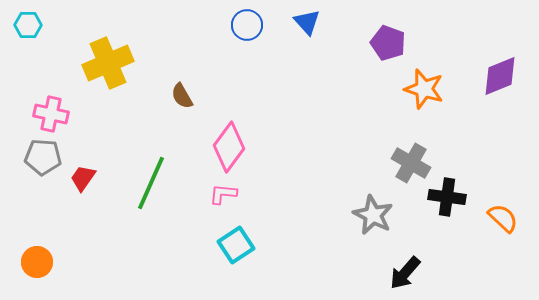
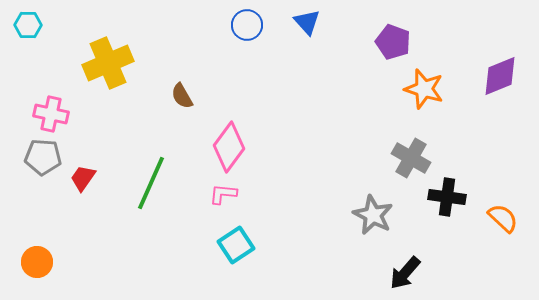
purple pentagon: moved 5 px right, 1 px up
gray cross: moved 5 px up
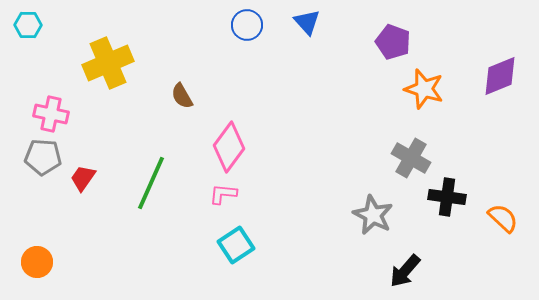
black arrow: moved 2 px up
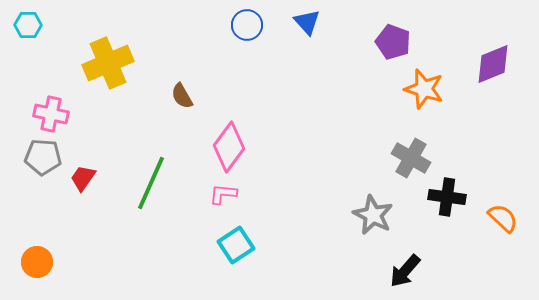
purple diamond: moved 7 px left, 12 px up
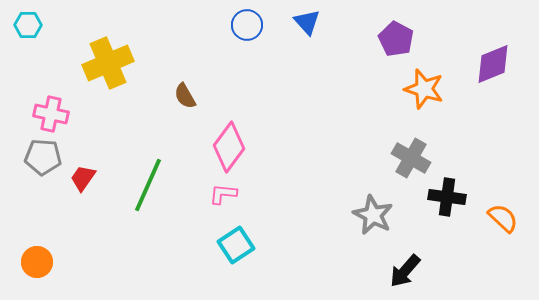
purple pentagon: moved 3 px right, 3 px up; rotated 8 degrees clockwise
brown semicircle: moved 3 px right
green line: moved 3 px left, 2 px down
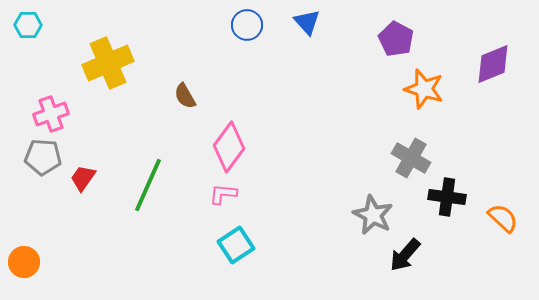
pink cross: rotated 32 degrees counterclockwise
orange circle: moved 13 px left
black arrow: moved 16 px up
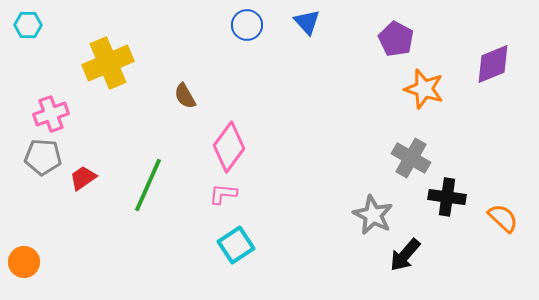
red trapezoid: rotated 20 degrees clockwise
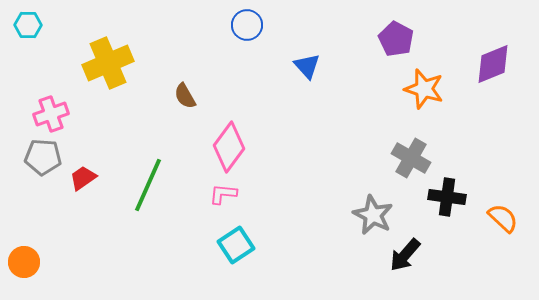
blue triangle: moved 44 px down
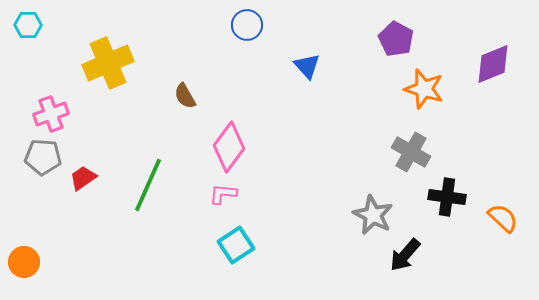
gray cross: moved 6 px up
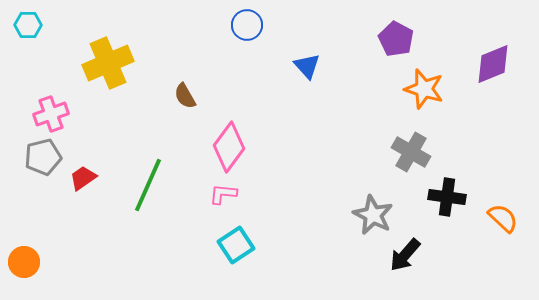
gray pentagon: rotated 18 degrees counterclockwise
